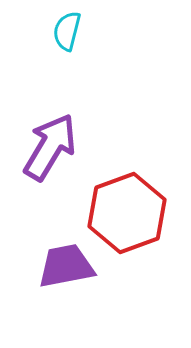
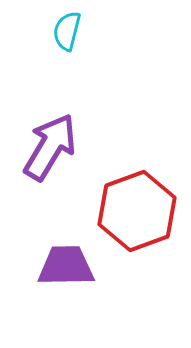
red hexagon: moved 10 px right, 2 px up
purple trapezoid: rotated 10 degrees clockwise
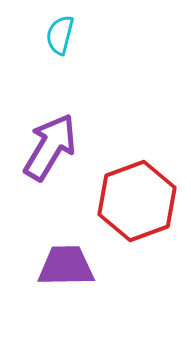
cyan semicircle: moved 7 px left, 4 px down
red hexagon: moved 10 px up
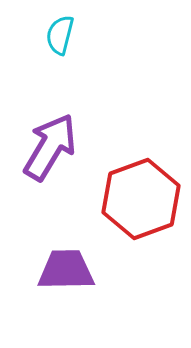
red hexagon: moved 4 px right, 2 px up
purple trapezoid: moved 4 px down
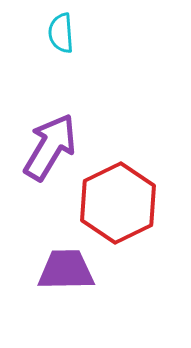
cyan semicircle: moved 1 px right, 2 px up; rotated 18 degrees counterclockwise
red hexagon: moved 23 px left, 4 px down; rotated 6 degrees counterclockwise
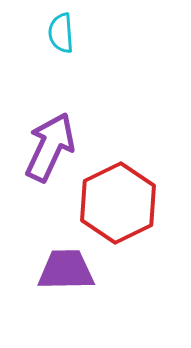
purple arrow: rotated 6 degrees counterclockwise
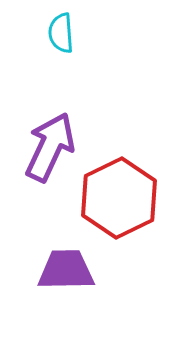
red hexagon: moved 1 px right, 5 px up
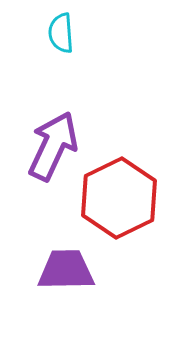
purple arrow: moved 3 px right, 1 px up
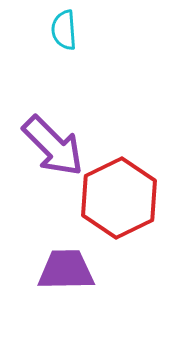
cyan semicircle: moved 3 px right, 3 px up
purple arrow: rotated 110 degrees clockwise
